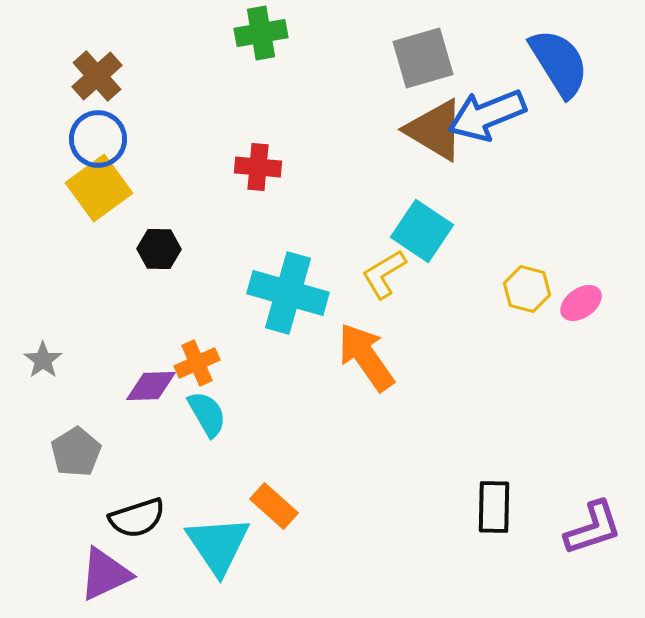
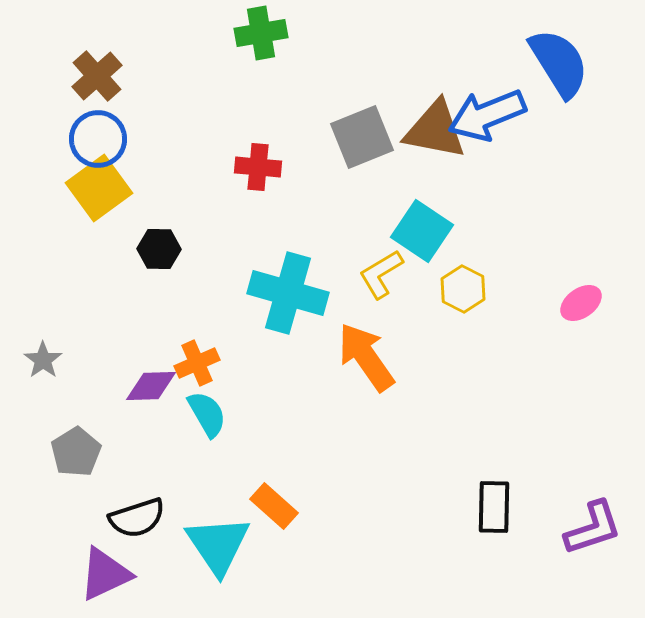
gray square: moved 61 px left, 79 px down; rotated 6 degrees counterclockwise
brown triangle: rotated 20 degrees counterclockwise
yellow L-shape: moved 3 px left
yellow hexagon: moved 64 px left; rotated 12 degrees clockwise
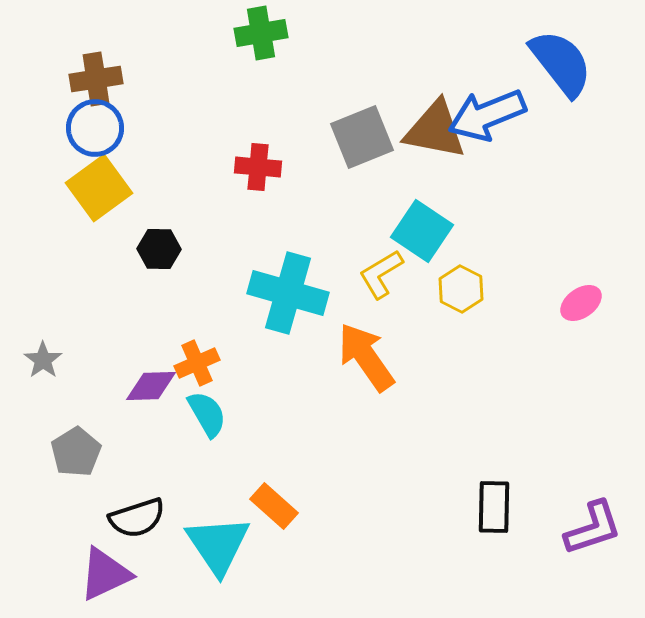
blue semicircle: moved 2 px right; rotated 6 degrees counterclockwise
brown cross: moved 1 px left, 3 px down; rotated 33 degrees clockwise
blue circle: moved 3 px left, 11 px up
yellow hexagon: moved 2 px left
